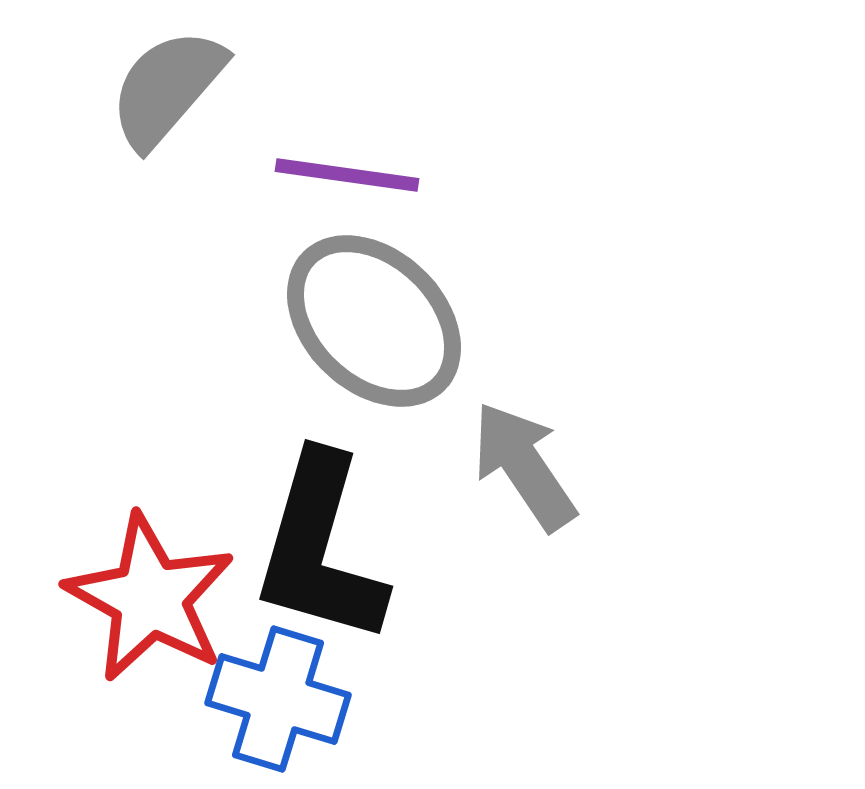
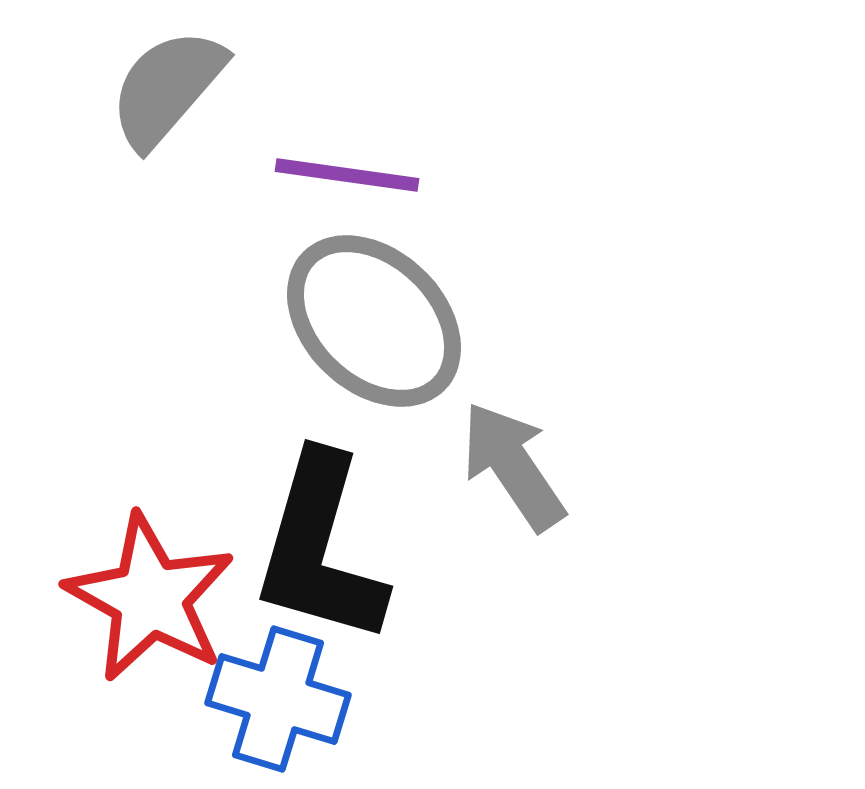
gray arrow: moved 11 px left
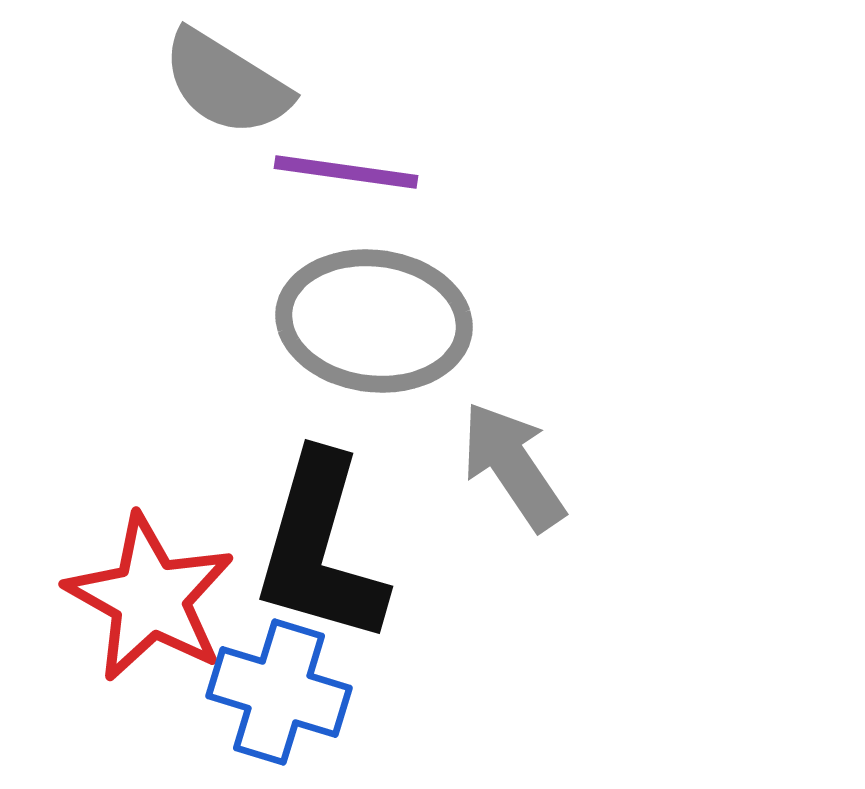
gray semicircle: moved 59 px right, 5 px up; rotated 99 degrees counterclockwise
purple line: moved 1 px left, 3 px up
gray ellipse: rotated 37 degrees counterclockwise
blue cross: moved 1 px right, 7 px up
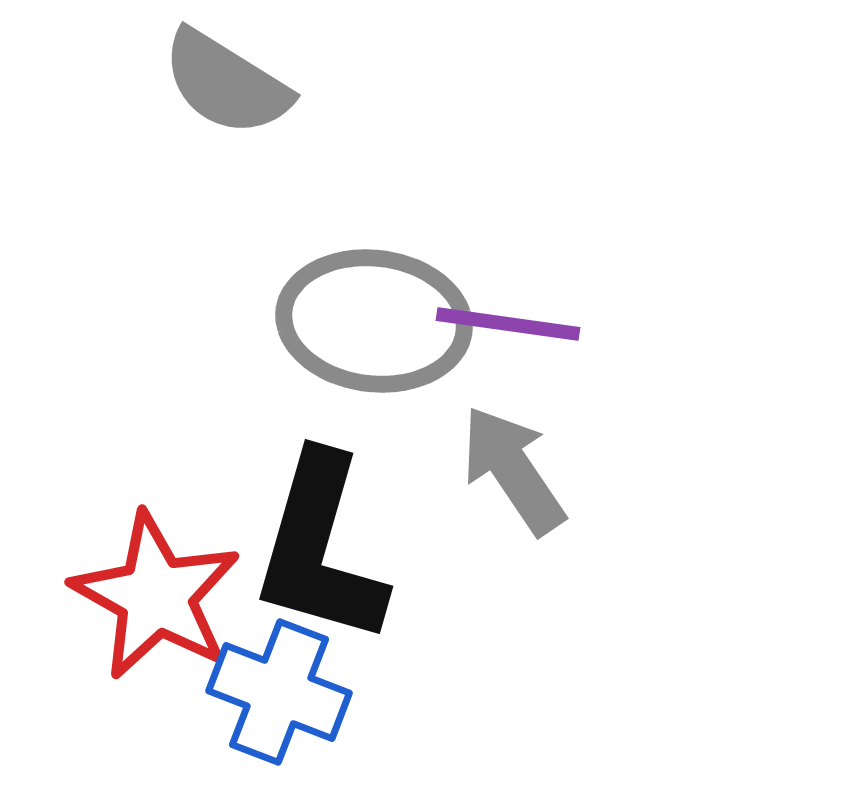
purple line: moved 162 px right, 152 px down
gray arrow: moved 4 px down
red star: moved 6 px right, 2 px up
blue cross: rotated 4 degrees clockwise
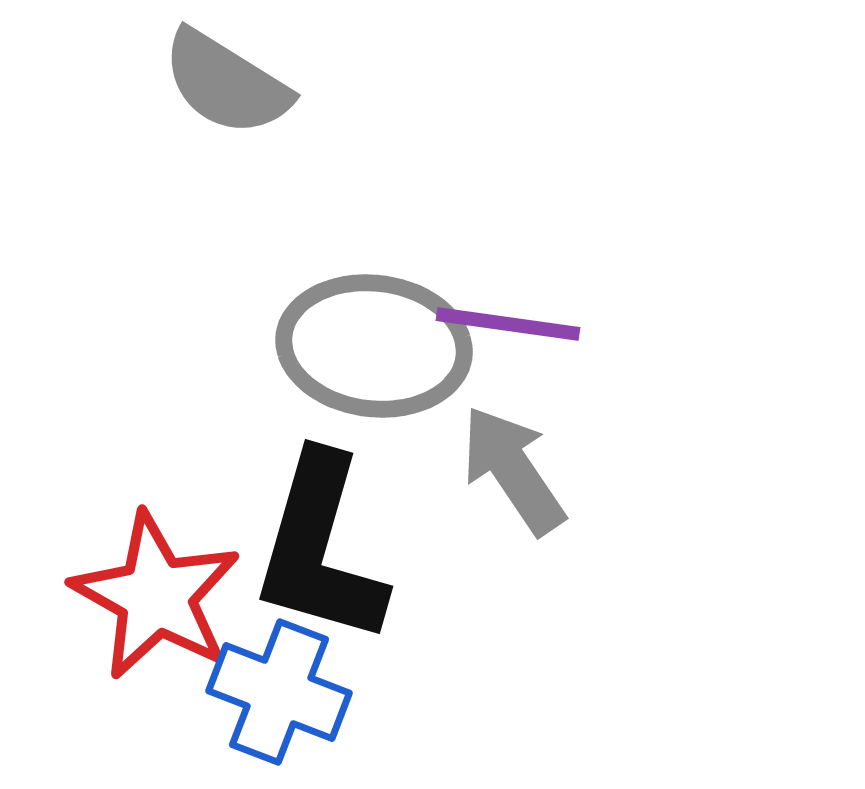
gray ellipse: moved 25 px down
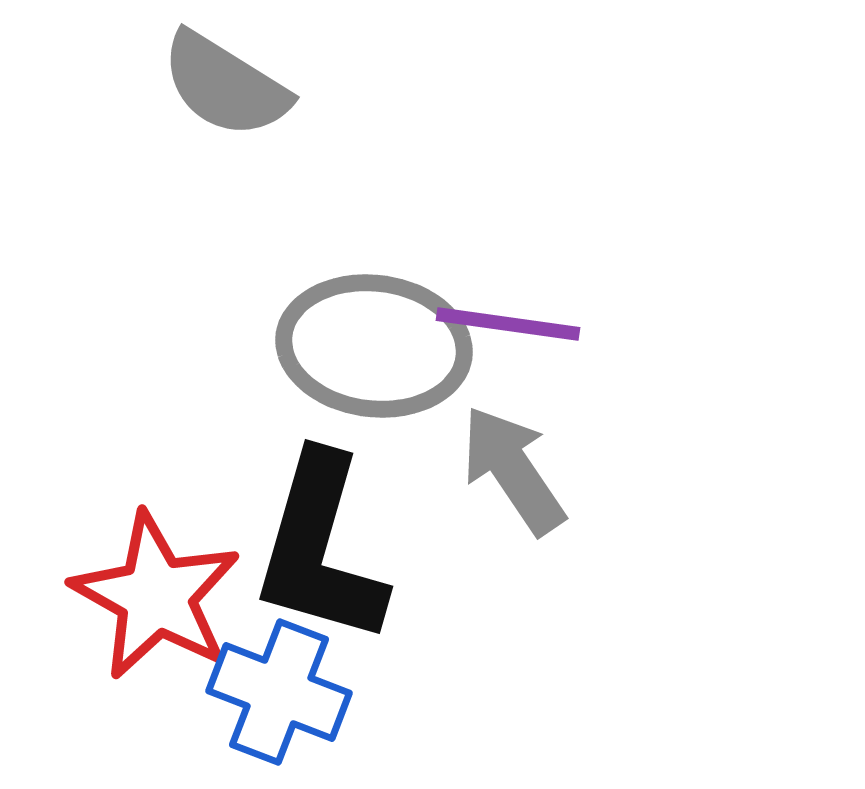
gray semicircle: moved 1 px left, 2 px down
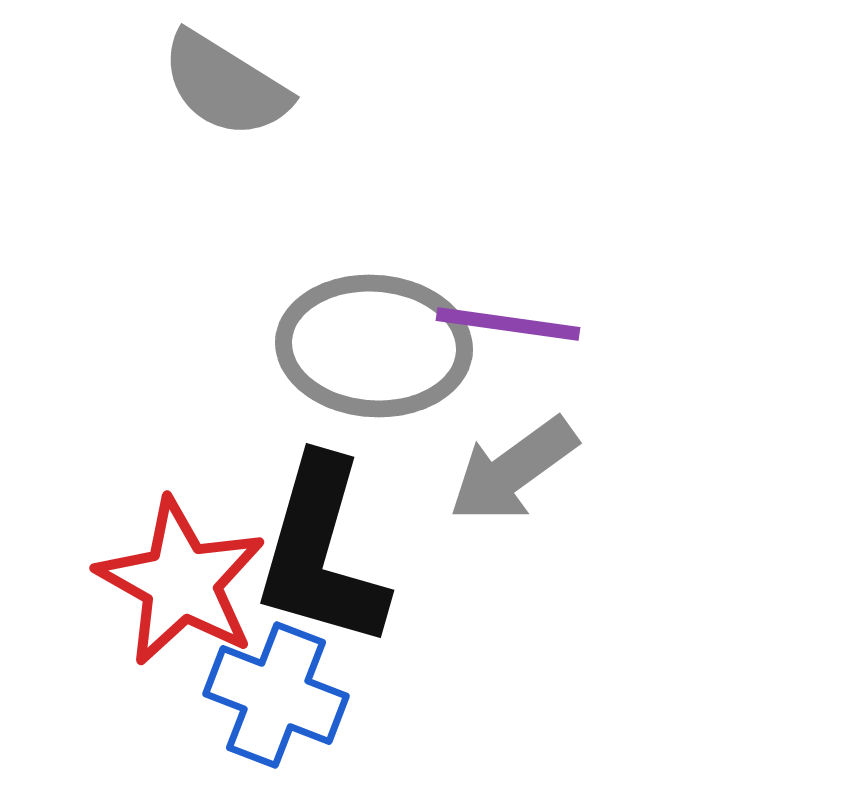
gray ellipse: rotated 3 degrees counterclockwise
gray arrow: rotated 92 degrees counterclockwise
black L-shape: moved 1 px right, 4 px down
red star: moved 25 px right, 14 px up
blue cross: moved 3 px left, 3 px down
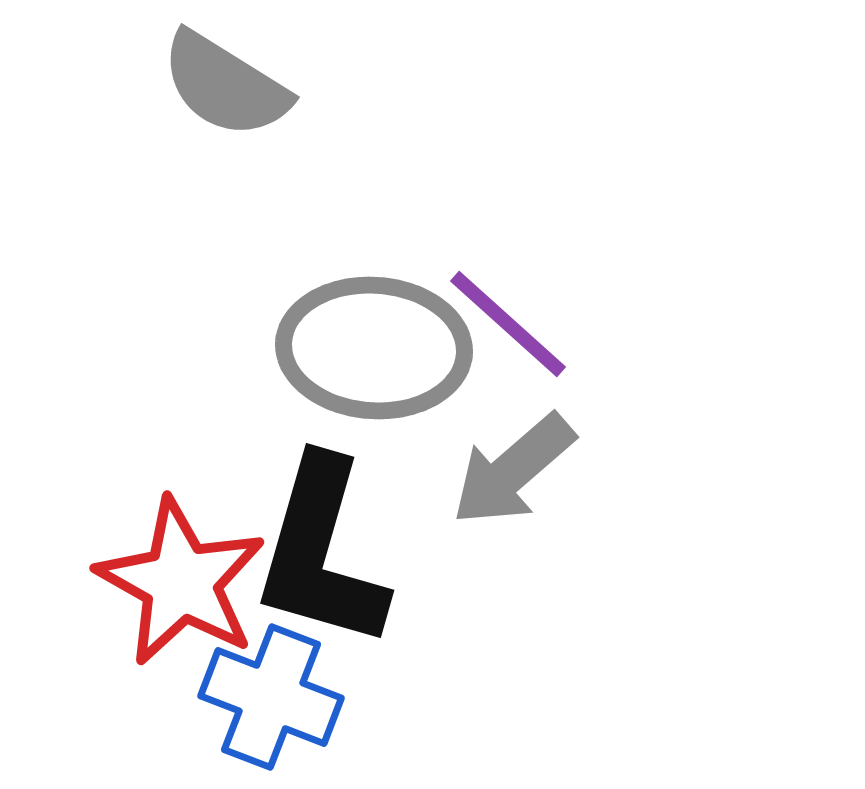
purple line: rotated 34 degrees clockwise
gray ellipse: moved 2 px down
gray arrow: rotated 5 degrees counterclockwise
blue cross: moved 5 px left, 2 px down
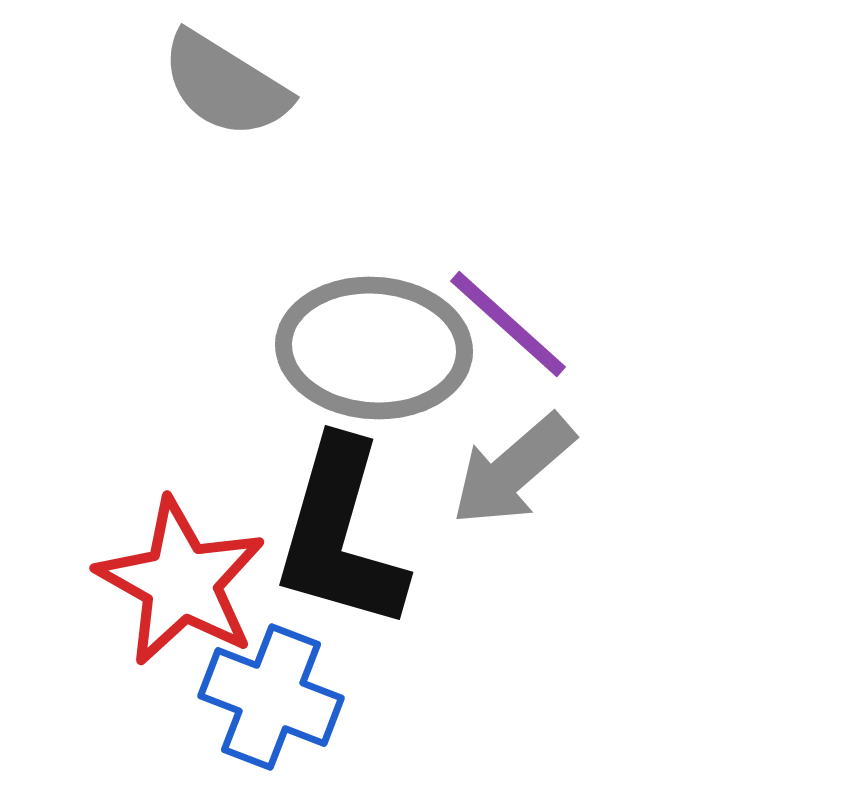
black L-shape: moved 19 px right, 18 px up
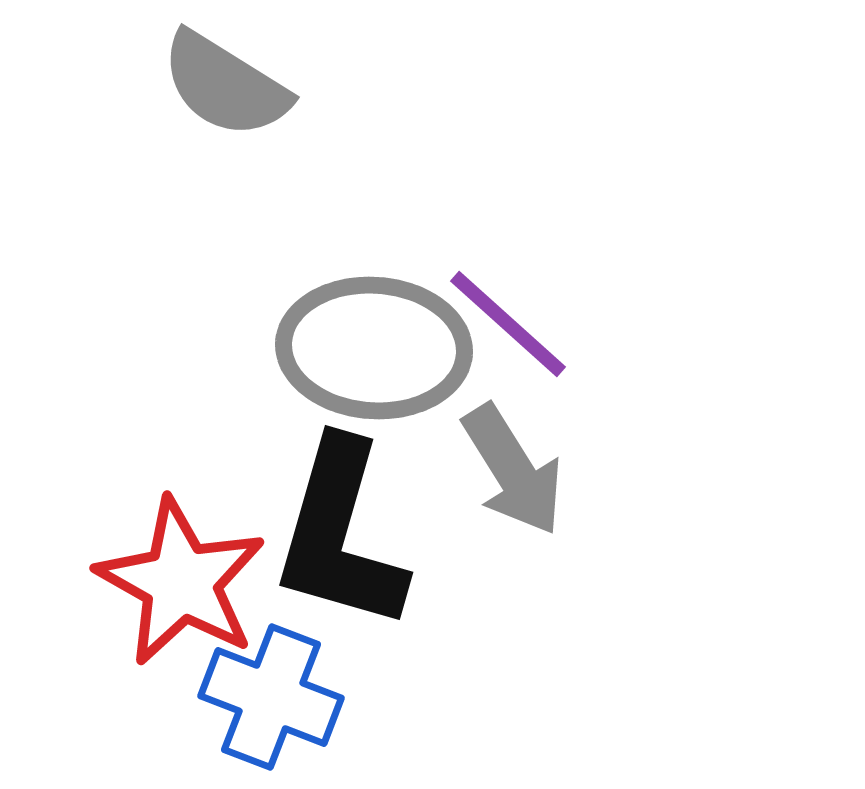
gray arrow: rotated 81 degrees counterclockwise
